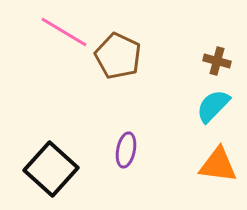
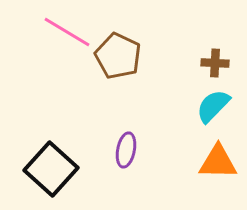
pink line: moved 3 px right
brown cross: moved 2 px left, 2 px down; rotated 12 degrees counterclockwise
orange triangle: moved 3 px up; rotated 6 degrees counterclockwise
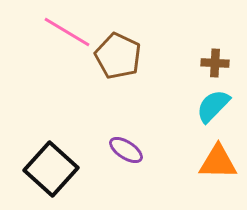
purple ellipse: rotated 68 degrees counterclockwise
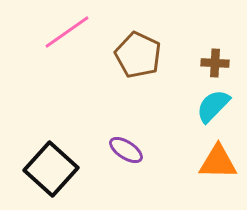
pink line: rotated 66 degrees counterclockwise
brown pentagon: moved 20 px right, 1 px up
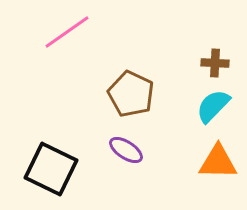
brown pentagon: moved 7 px left, 39 px down
black square: rotated 16 degrees counterclockwise
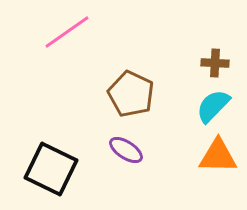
orange triangle: moved 6 px up
